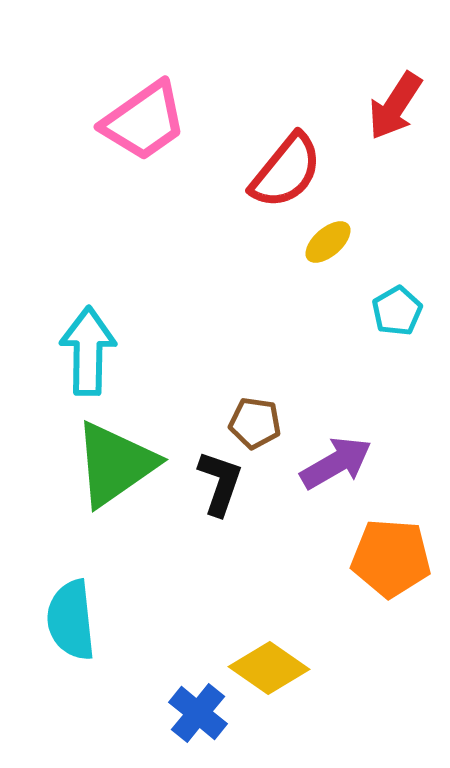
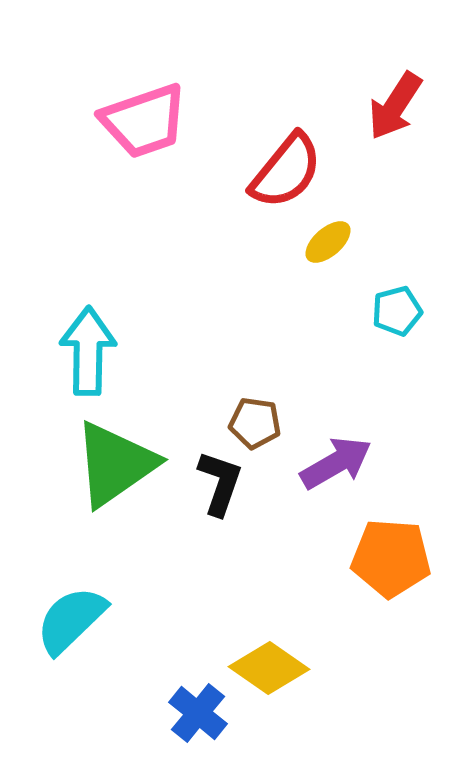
pink trapezoid: rotated 16 degrees clockwise
cyan pentagon: rotated 15 degrees clockwise
cyan semicircle: rotated 52 degrees clockwise
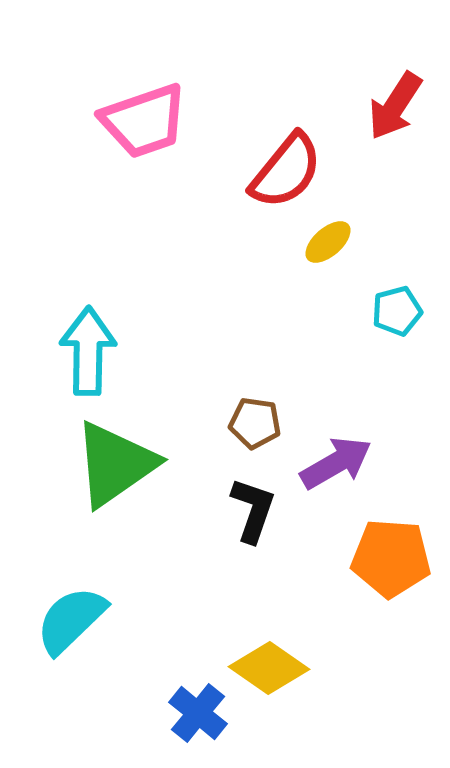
black L-shape: moved 33 px right, 27 px down
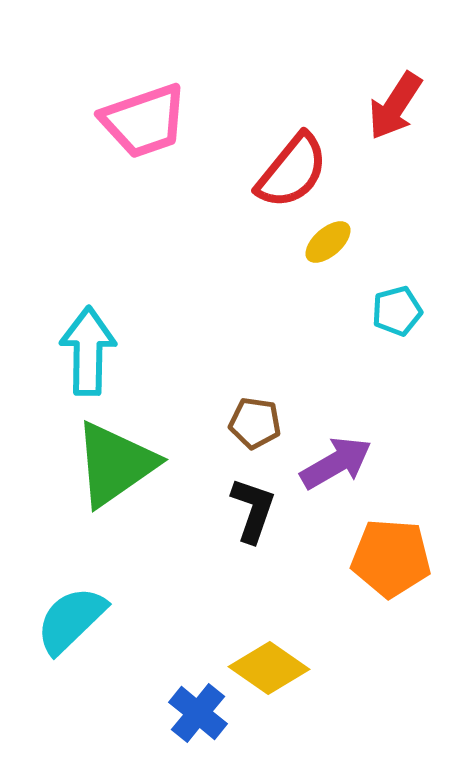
red semicircle: moved 6 px right
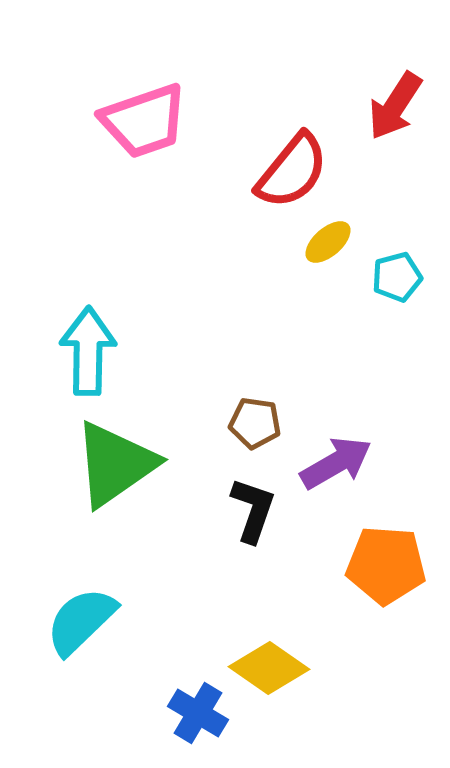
cyan pentagon: moved 34 px up
orange pentagon: moved 5 px left, 7 px down
cyan semicircle: moved 10 px right, 1 px down
blue cross: rotated 8 degrees counterclockwise
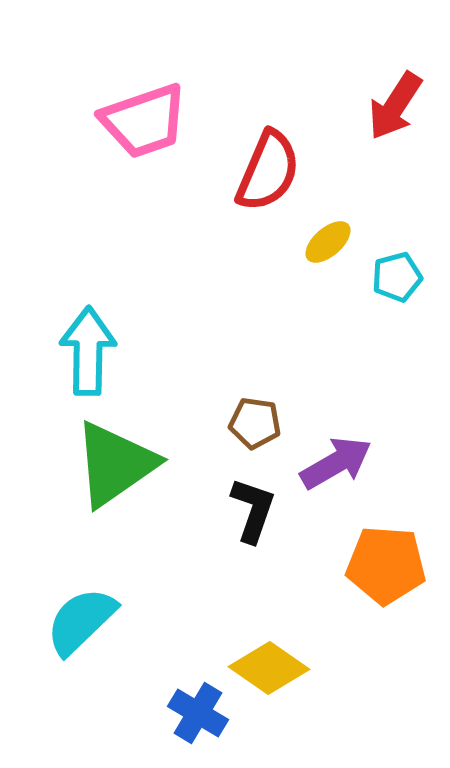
red semicircle: moved 24 px left; rotated 16 degrees counterclockwise
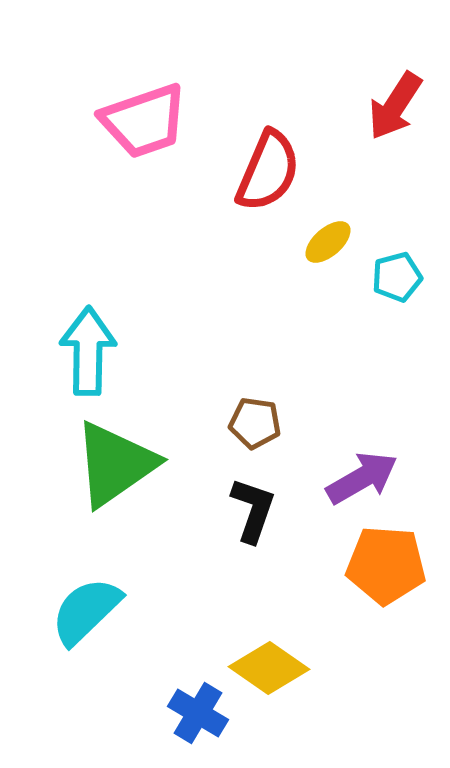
purple arrow: moved 26 px right, 15 px down
cyan semicircle: moved 5 px right, 10 px up
